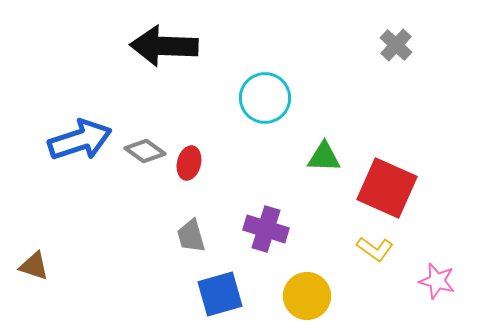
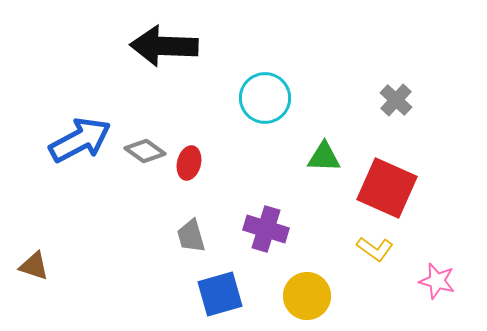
gray cross: moved 55 px down
blue arrow: rotated 10 degrees counterclockwise
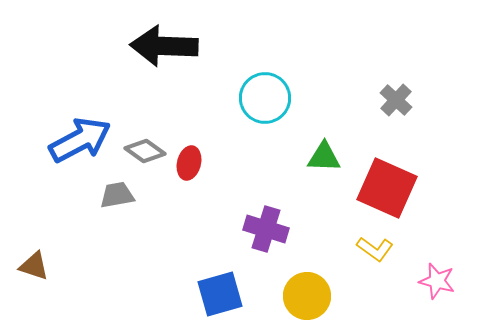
gray trapezoid: moved 74 px left, 41 px up; rotated 96 degrees clockwise
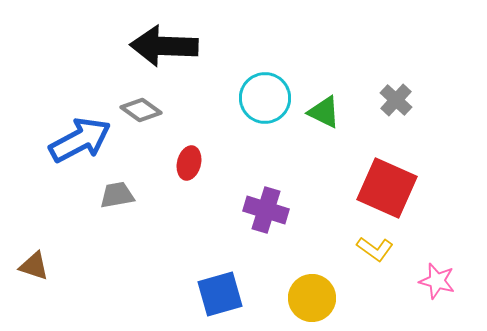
gray diamond: moved 4 px left, 41 px up
green triangle: moved 45 px up; rotated 24 degrees clockwise
purple cross: moved 19 px up
yellow circle: moved 5 px right, 2 px down
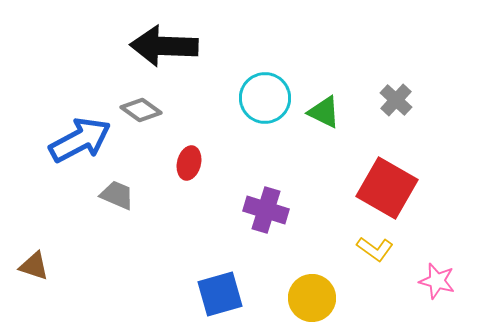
red square: rotated 6 degrees clockwise
gray trapezoid: rotated 33 degrees clockwise
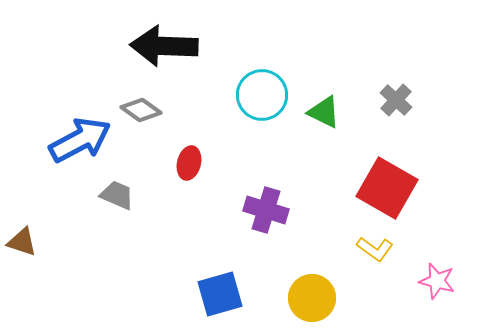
cyan circle: moved 3 px left, 3 px up
brown triangle: moved 12 px left, 24 px up
